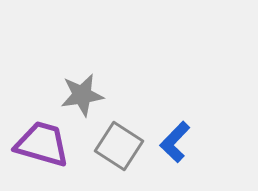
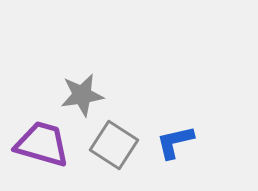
blue L-shape: rotated 33 degrees clockwise
gray square: moved 5 px left, 1 px up
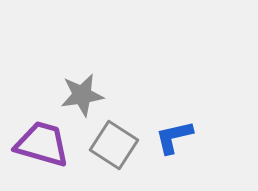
blue L-shape: moved 1 px left, 5 px up
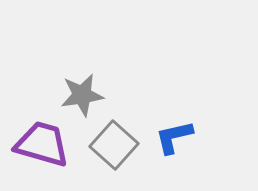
gray square: rotated 9 degrees clockwise
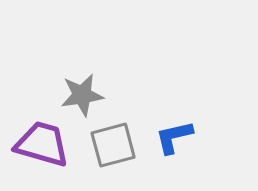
gray square: moved 1 px left; rotated 33 degrees clockwise
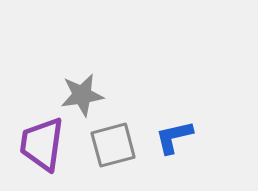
purple trapezoid: rotated 98 degrees counterclockwise
